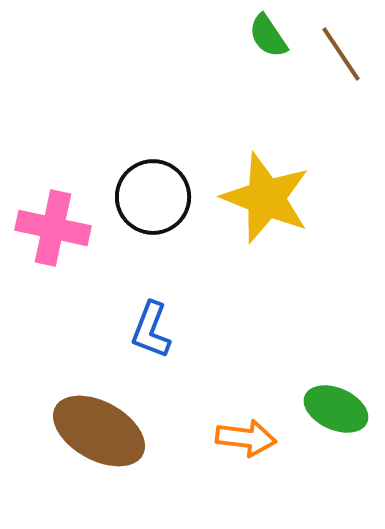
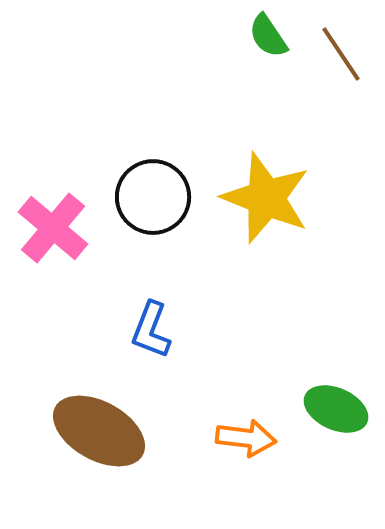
pink cross: rotated 28 degrees clockwise
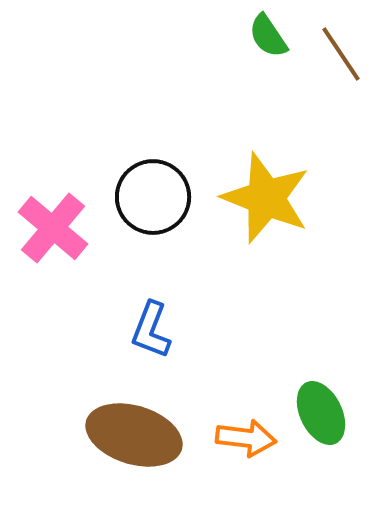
green ellipse: moved 15 px left, 4 px down; rotated 40 degrees clockwise
brown ellipse: moved 35 px right, 4 px down; rotated 12 degrees counterclockwise
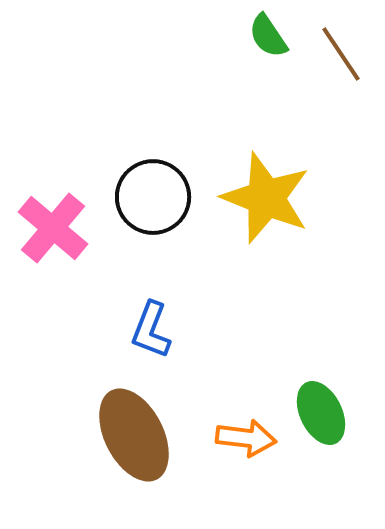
brown ellipse: rotated 46 degrees clockwise
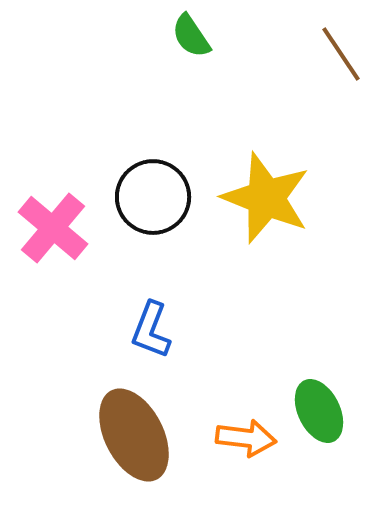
green semicircle: moved 77 px left
green ellipse: moved 2 px left, 2 px up
